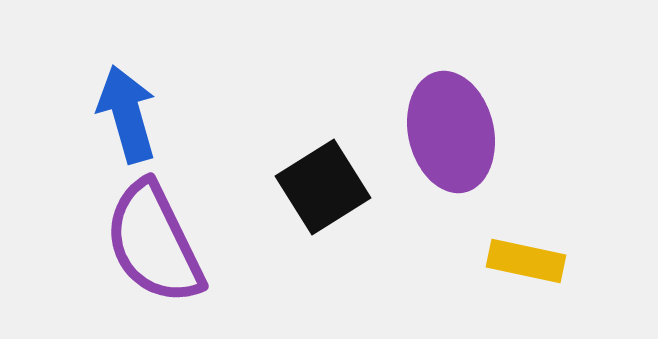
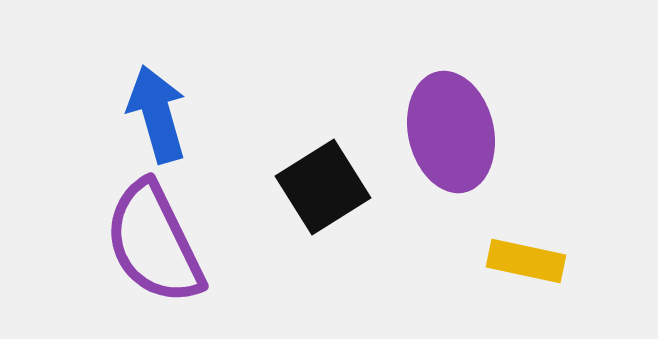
blue arrow: moved 30 px right
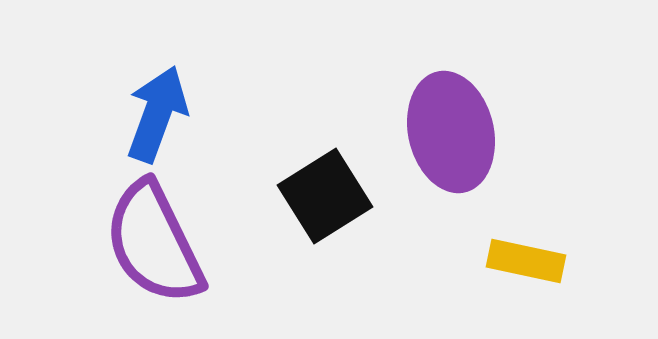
blue arrow: rotated 36 degrees clockwise
black square: moved 2 px right, 9 px down
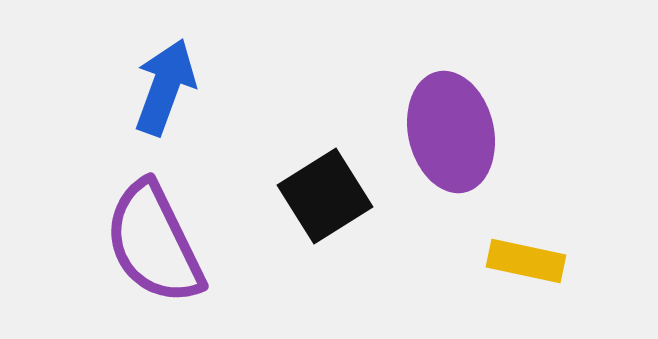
blue arrow: moved 8 px right, 27 px up
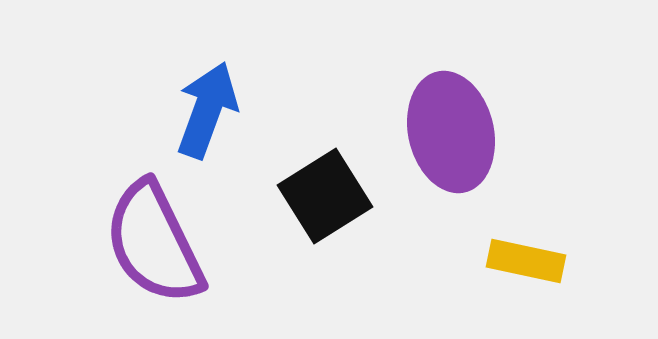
blue arrow: moved 42 px right, 23 px down
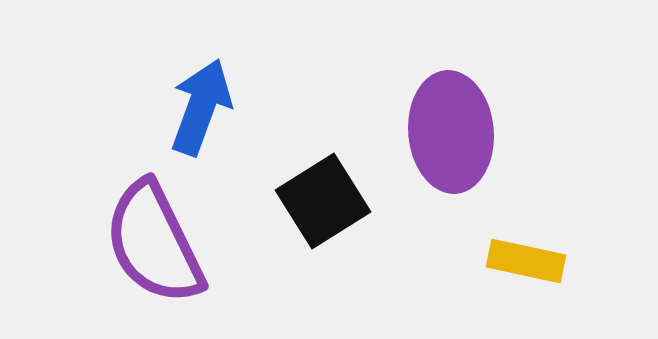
blue arrow: moved 6 px left, 3 px up
purple ellipse: rotated 8 degrees clockwise
black square: moved 2 px left, 5 px down
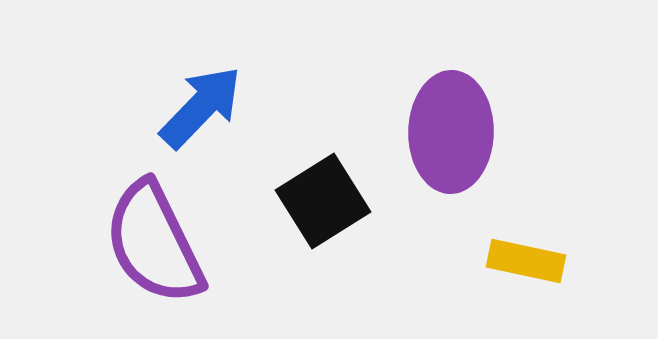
blue arrow: rotated 24 degrees clockwise
purple ellipse: rotated 6 degrees clockwise
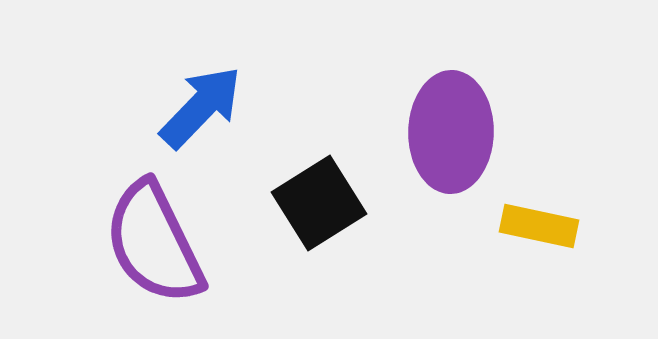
black square: moved 4 px left, 2 px down
yellow rectangle: moved 13 px right, 35 px up
